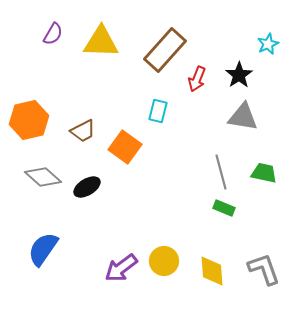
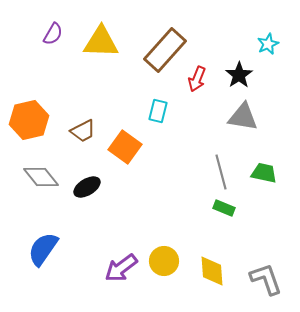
gray diamond: moved 2 px left; rotated 9 degrees clockwise
gray L-shape: moved 2 px right, 10 px down
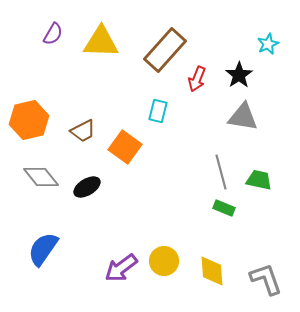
green trapezoid: moved 5 px left, 7 px down
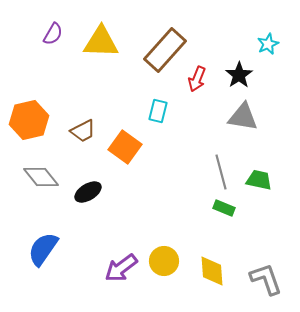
black ellipse: moved 1 px right, 5 px down
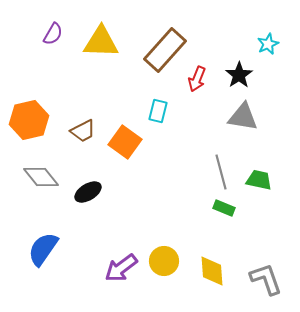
orange square: moved 5 px up
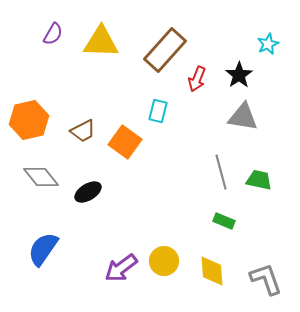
green rectangle: moved 13 px down
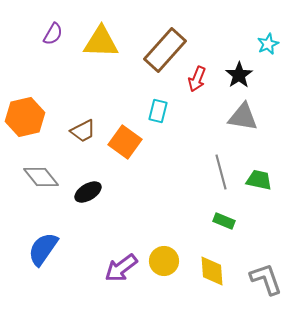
orange hexagon: moved 4 px left, 3 px up
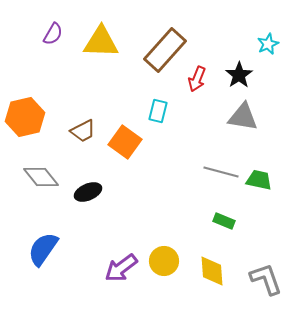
gray line: rotated 60 degrees counterclockwise
black ellipse: rotated 8 degrees clockwise
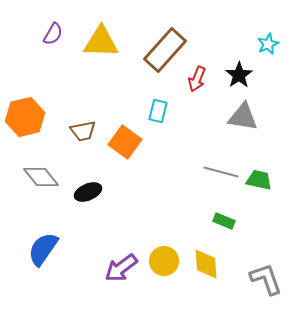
brown trapezoid: rotated 16 degrees clockwise
yellow diamond: moved 6 px left, 7 px up
